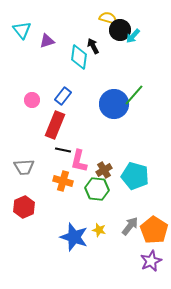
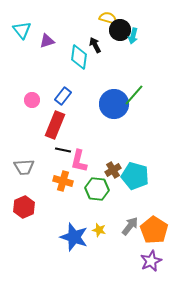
cyan arrow: rotated 28 degrees counterclockwise
black arrow: moved 2 px right, 1 px up
brown cross: moved 9 px right
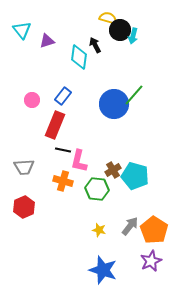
blue star: moved 29 px right, 33 px down
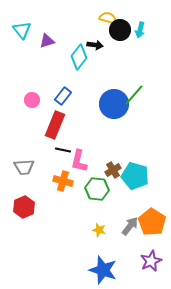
cyan arrow: moved 7 px right, 6 px up
black arrow: rotated 126 degrees clockwise
cyan diamond: rotated 30 degrees clockwise
orange pentagon: moved 2 px left, 8 px up
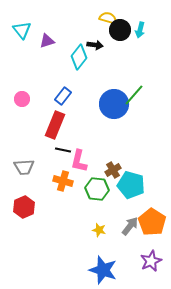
pink circle: moved 10 px left, 1 px up
cyan pentagon: moved 4 px left, 9 px down
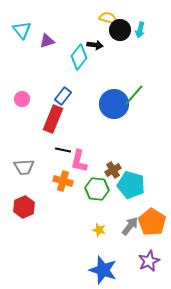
red rectangle: moved 2 px left, 6 px up
purple star: moved 2 px left
